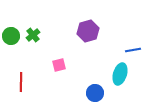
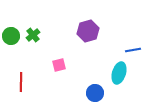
cyan ellipse: moved 1 px left, 1 px up
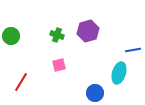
green cross: moved 24 px right; rotated 32 degrees counterclockwise
red line: rotated 30 degrees clockwise
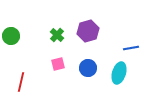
green cross: rotated 24 degrees clockwise
blue line: moved 2 px left, 2 px up
pink square: moved 1 px left, 1 px up
red line: rotated 18 degrees counterclockwise
blue circle: moved 7 px left, 25 px up
